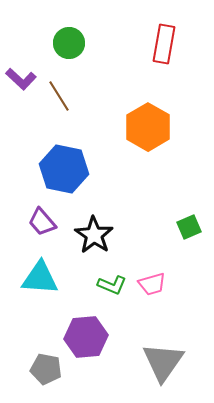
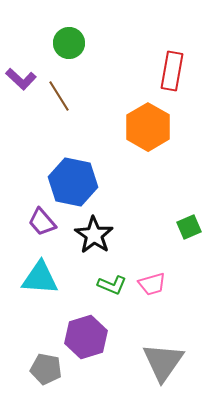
red rectangle: moved 8 px right, 27 px down
blue hexagon: moved 9 px right, 13 px down
purple hexagon: rotated 12 degrees counterclockwise
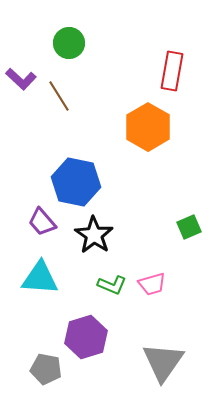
blue hexagon: moved 3 px right
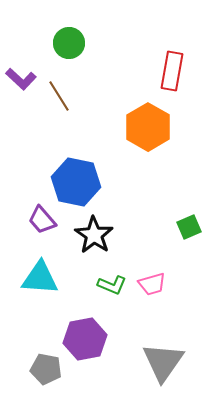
purple trapezoid: moved 2 px up
purple hexagon: moved 1 px left, 2 px down; rotated 6 degrees clockwise
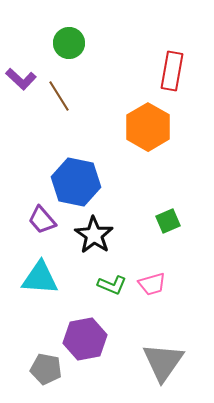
green square: moved 21 px left, 6 px up
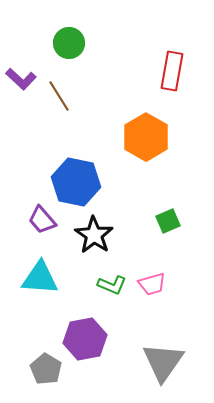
orange hexagon: moved 2 px left, 10 px down
gray pentagon: rotated 20 degrees clockwise
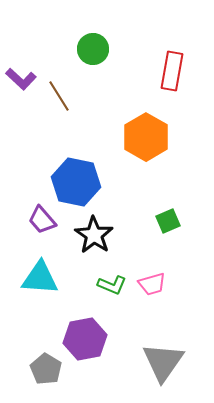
green circle: moved 24 px right, 6 px down
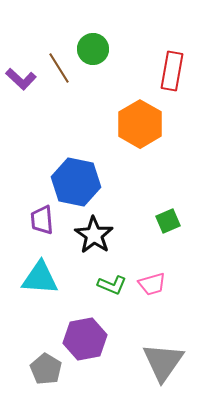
brown line: moved 28 px up
orange hexagon: moved 6 px left, 13 px up
purple trapezoid: rotated 36 degrees clockwise
